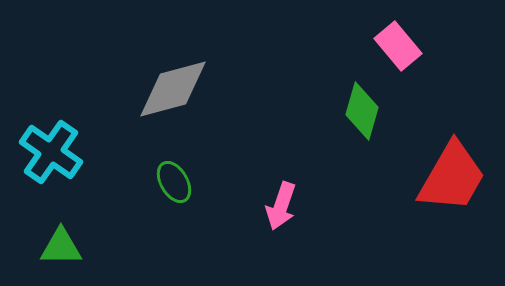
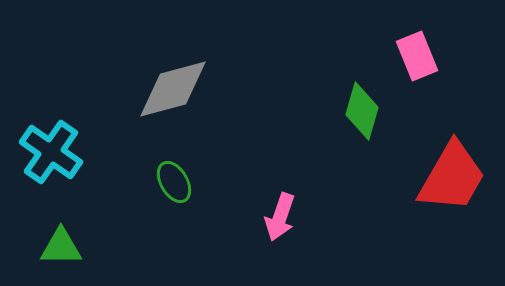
pink rectangle: moved 19 px right, 10 px down; rotated 18 degrees clockwise
pink arrow: moved 1 px left, 11 px down
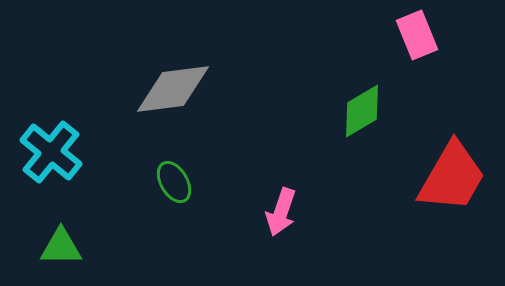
pink rectangle: moved 21 px up
gray diamond: rotated 8 degrees clockwise
green diamond: rotated 44 degrees clockwise
cyan cross: rotated 4 degrees clockwise
pink arrow: moved 1 px right, 5 px up
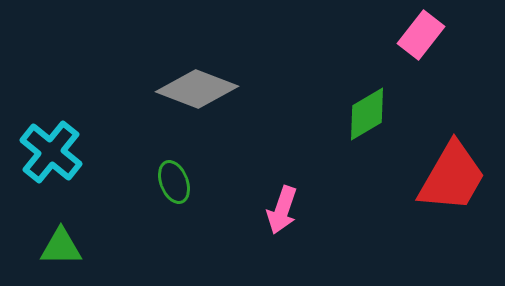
pink rectangle: moved 4 px right; rotated 60 degrees clockwise
gray diamond: moved 24 px right; rotated 28 degrees clockwise
green diamond: moved 5 px right, 3 px down
green ellipse: rotated 9 degrees clockwise
pink arrow: moved 1 px right, 2 px up
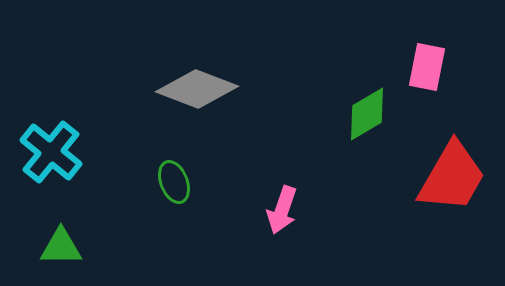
pink rectangle: moved 6 px right, 32 px down; rotated 27 degrees counterclockwise
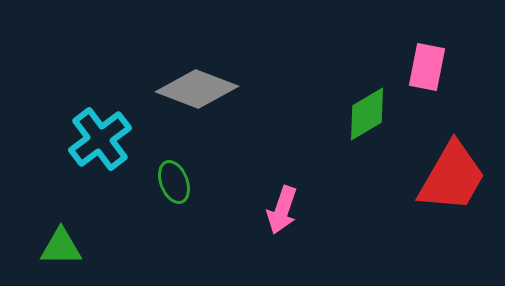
cyan cross: moved 49 px right, 13 px up; rotated 14 degrees clockwise
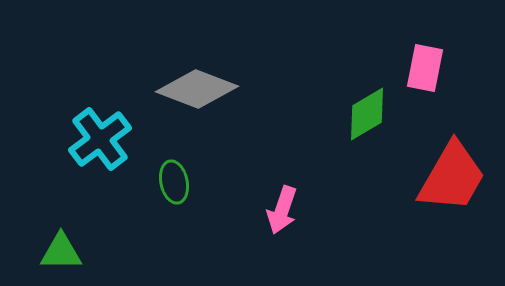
pink rectangle: moved 2 px left, 1 px down
green ellipse: rotated 9 degrees clockwise
green triangle: moved 5 px down
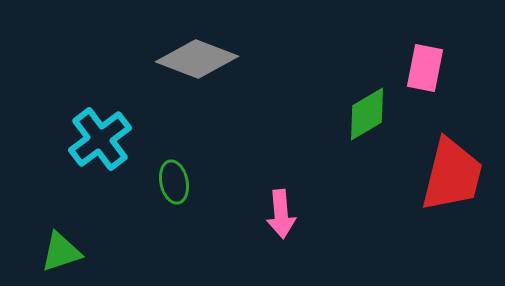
gray diamond: moved 30 px up
red trapezoid: moved 2 px up; rotated 16 degrees counterclockwise
pink arrow: moved 1 px left, 4 px down; rotated 24 degrees counterclockwise
green triangle: rotated 18 degrees counterclockwise
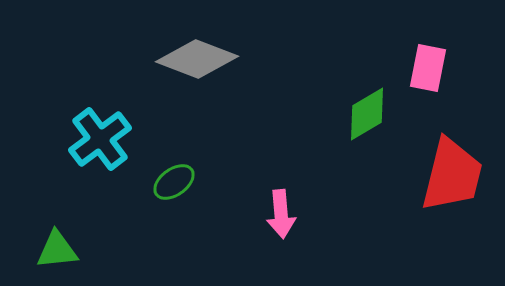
pink rectangle: moved 3 px right
green ellipse: rotated 66 degrees clockwise
green triangle: moved 4 px left, 2 px up; rotated 12 degrees clockwise
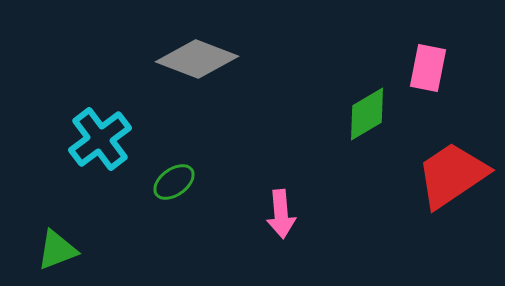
red trapezoid: rotated 138 degrees counterclockwise
green triangle: rotated 15 degrees counterclockwise
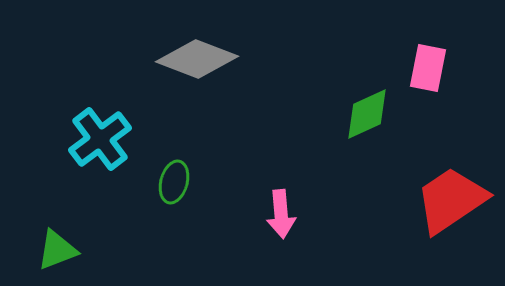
green diamond: rotated 6 degrees clockwise
red trapezoid: moved 1 px left, 25 px down
green ellipse: rotated 39 degrees counterclockwise
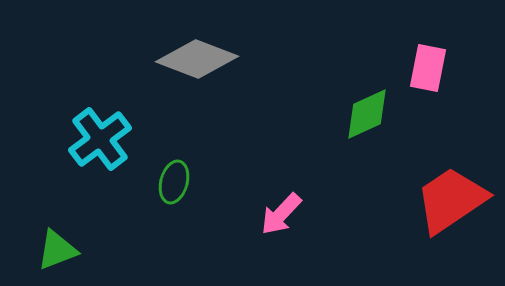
pink arrow: rotated 48 degrees clockwise
